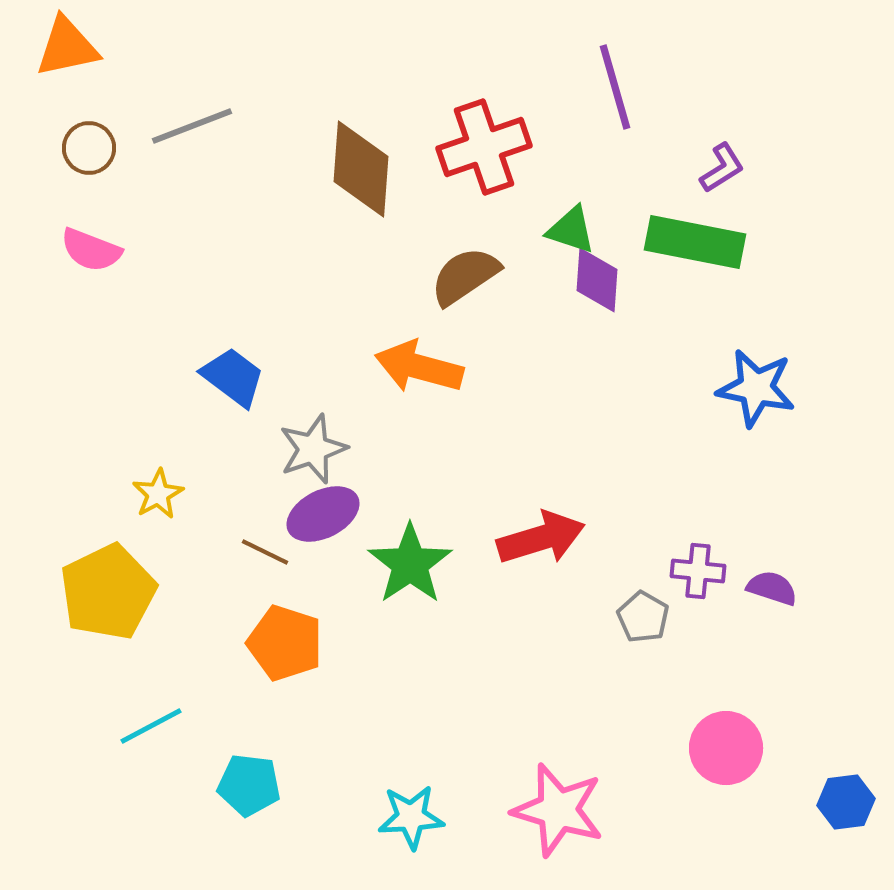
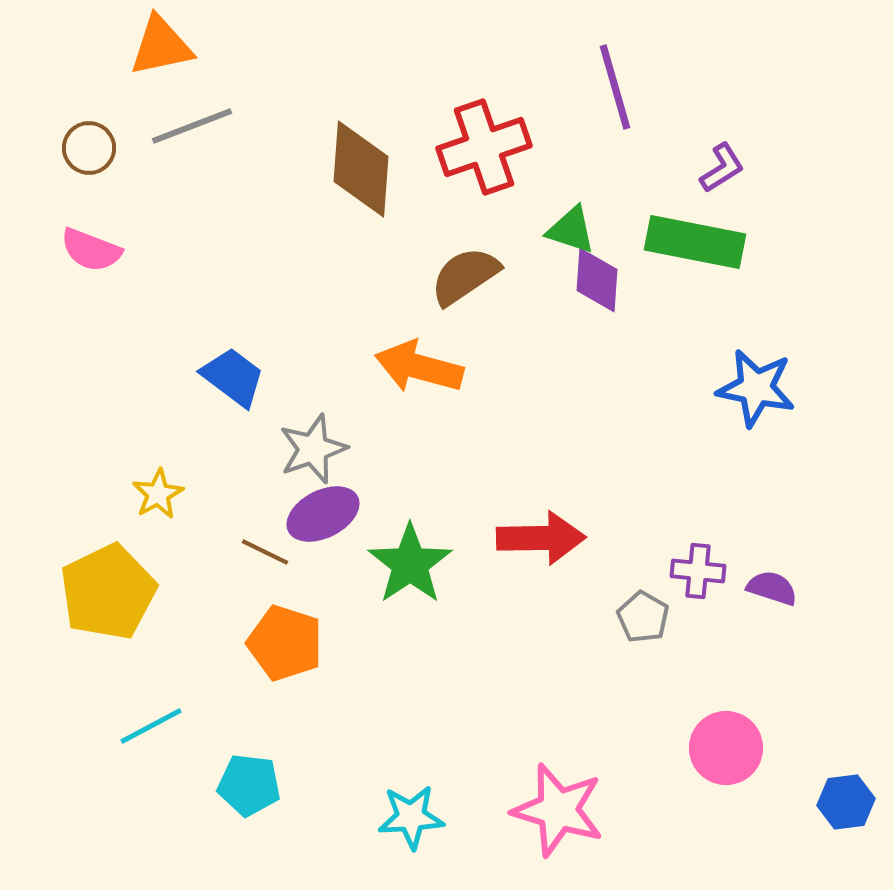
orange triangle: moved 94 px right, 1 px up
red arrow: rotated 16 degrees clockwise
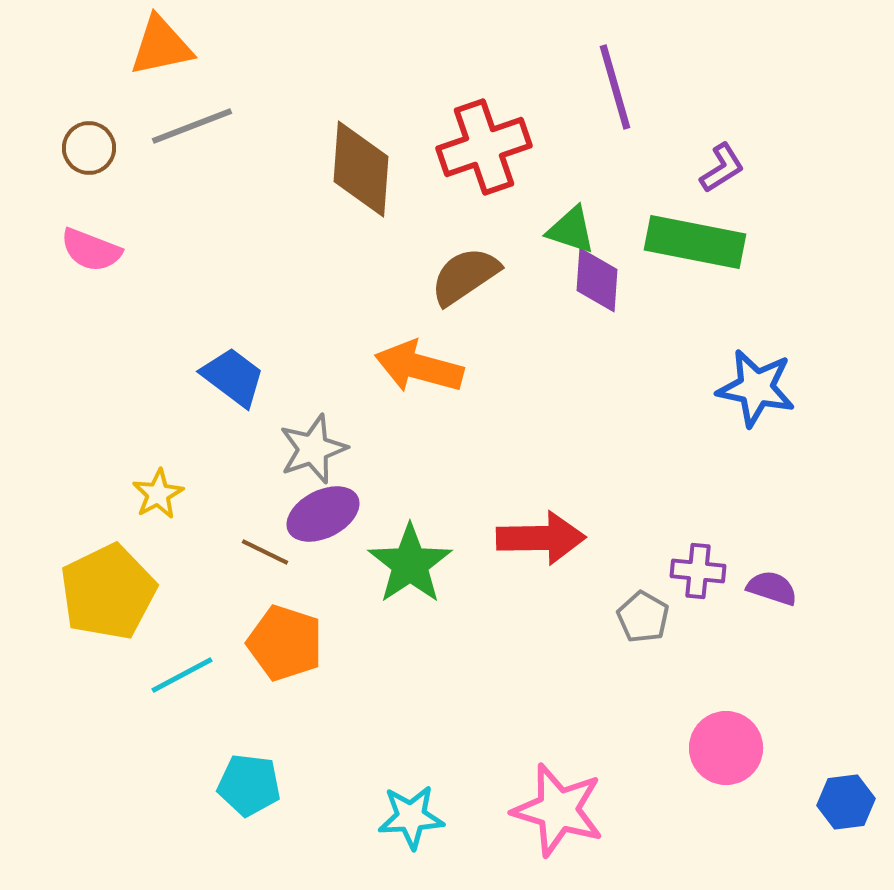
cyan line: moved 31 px right, 51 px up
